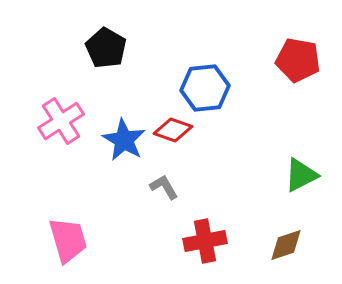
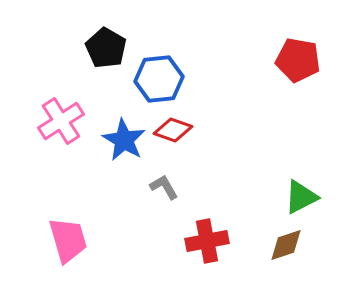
blue hexagon: moved 46 px left, 9 px up
green triangle: moved 22 px down
red cross: moved 2 px right
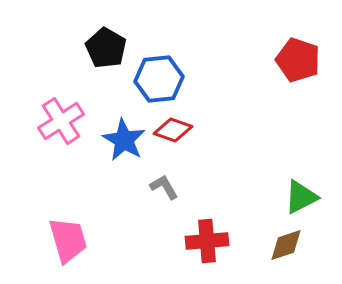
red pentagon: rotated 9 degrees clockwise
red cross: rotated 6 degrees clockwise
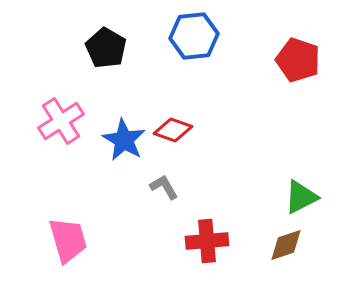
blue hexagon: moved 35 px right, 43 px up
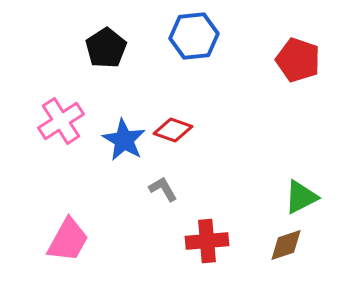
black pentagon: rotated 9 degrees clockwise
gray L-shape: moved 1 px left, 2 px down
pink trapezoid: rotated 45 degrees clockwise
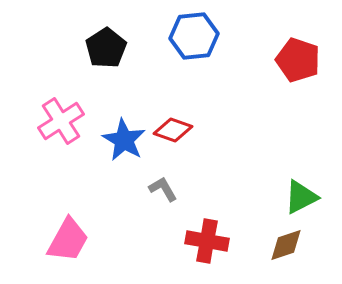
red cross: rotated 15 degrees clockwise
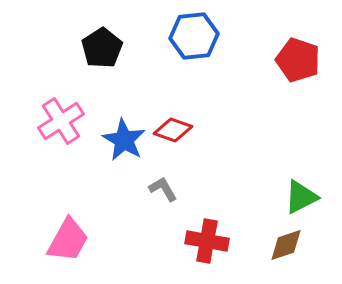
black pentagon: moved 4 px left
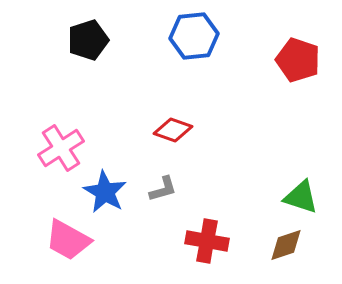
black pentagon: moved 14 px left, 8 px up; rotated 15 degrees clockwise
pink cross: moved 27 px down
blue star: moved 19 px left, 52 px down
gray L-shape: rotated 104 degrees clockwise
green triangle: rotated 45 degrees clockwise
pink trapezoid: rotated 90 degrees clockwise
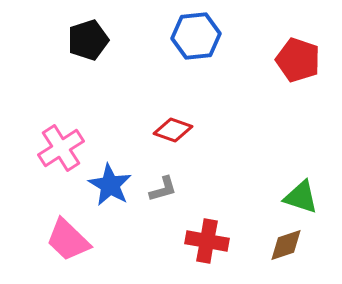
blue hexagon: moved 2 px right
blue star: moved 5 px right, 7 px up
pink trapezoid: rotated 15 degrees clockwise
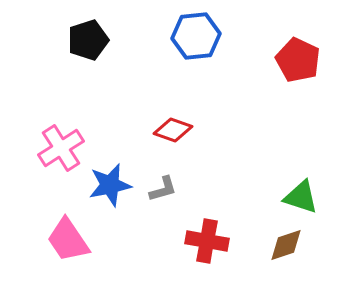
red pentagon: rotated 6 degrees clockwise
blue star: rotated 30 degrees clockwise
pink trapezoid: rotated 12 degrees clockwise
